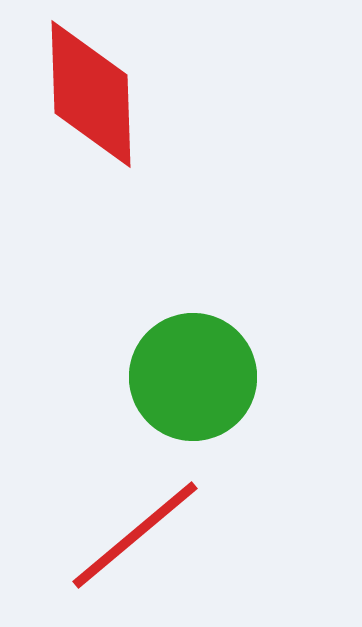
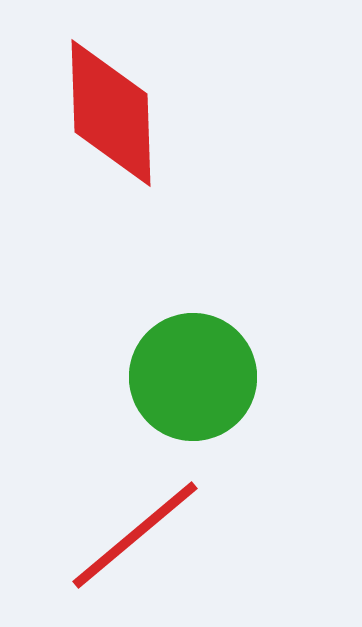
red diamond: moved 20 px right, 19 px down
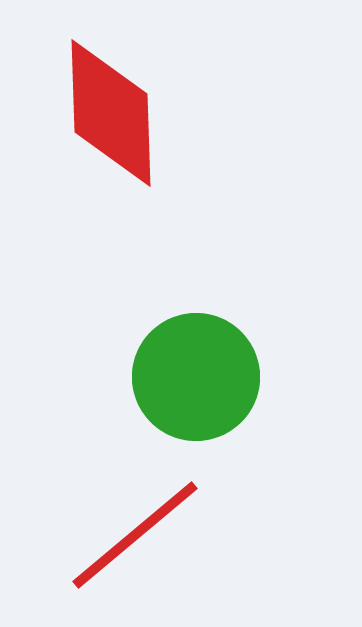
green circle: moved 3 px right
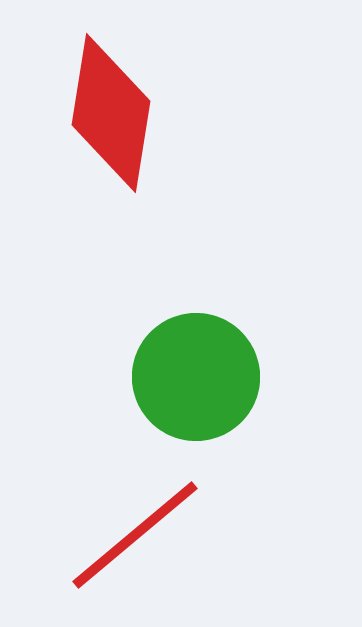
red diamond: rotated 11 degrees clockwise
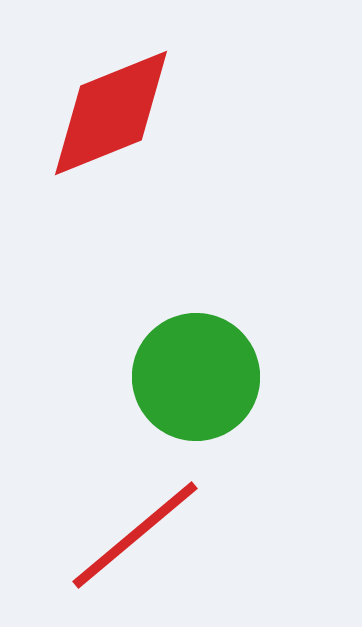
red diamond: rotated 59 degrees clockwise
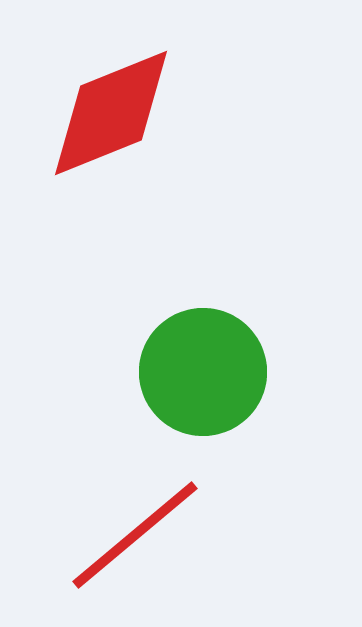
green circle: moved 7 px right, 5 px up
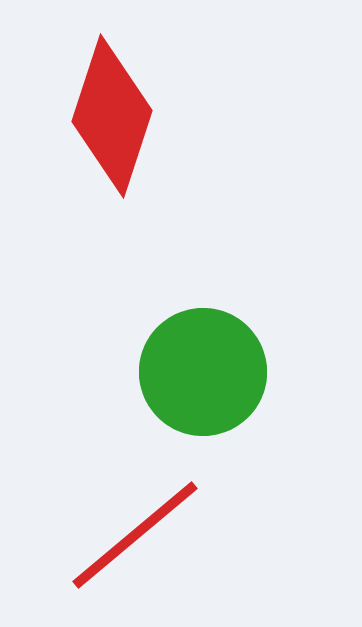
red diamond: moved 1 px right, 3 px down; rotated 50 degrees counterclockwise
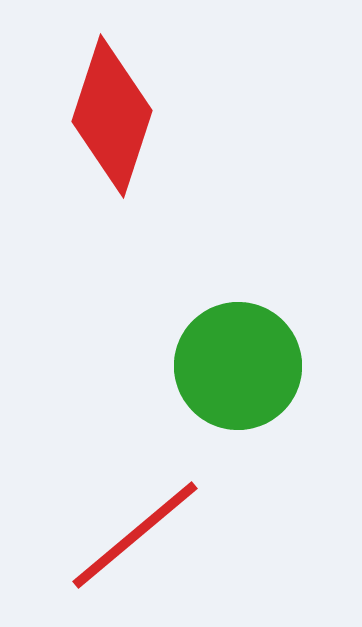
green circle: moved 35 px right, 6 px up
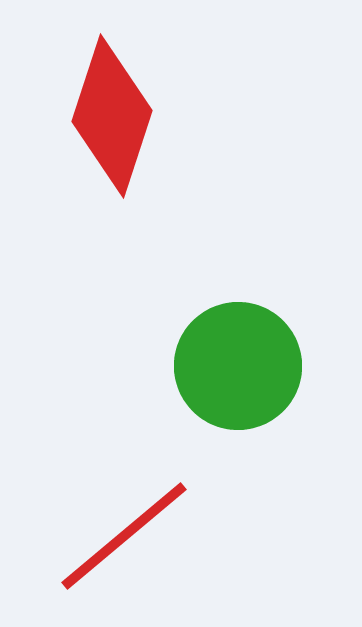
red line: moved 11 px left, 1 px down
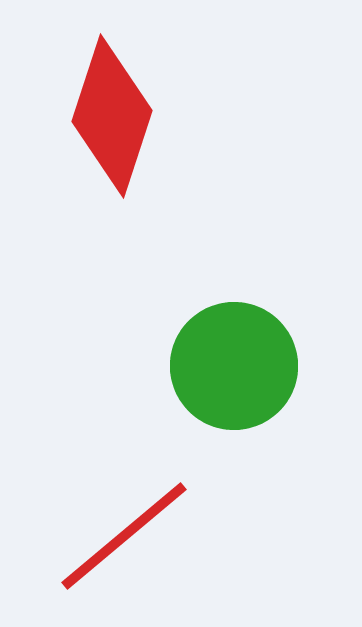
green circle: moved 4 px left
